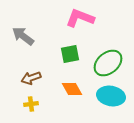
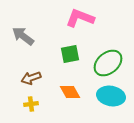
orange diamond: moved 2 px left, 3 px down
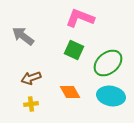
green square: moved 4 px right, 4 px up; rotated 36 degrees clockwise
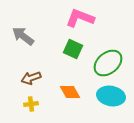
green square: moved 1 px left, 1 px up
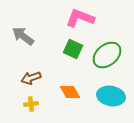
green ellipse: moved 1 px left, 8 px up
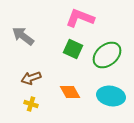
yellow cross: rotated 24 degrees clockwise
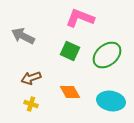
gray arrow: rotated 10 degrees counterclockwise
green square: moved 3 px left, 2 px down
cyan ellipse: moved 5 px down
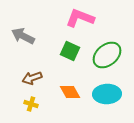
brown arrow: moved 1 px right
cyan ellipse: moved 4 px left, 7 px up; rotated 12 degrees counterclockwise
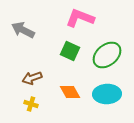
gray arrow: moved 6 px up
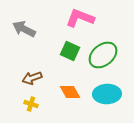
gray arrow: moved 1 px right, 1 px up
green ellipse: moved 4 px left
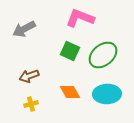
gray arrow: rotated 55 degrees counterclockwise
brown arrow: moved 3 px left, 2 px up
yellow cross: rotated 32 degrees counterclockwise
